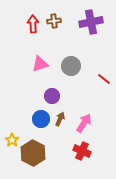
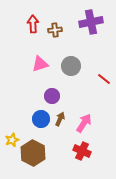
brown cross: moved 1 px right, 9 px down
yellow star: rotated 16 degrees clockwise
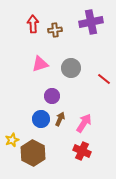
gray circle: moved 2 px down
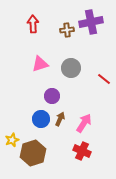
brown cross: moved 12 px right
brown hexagon: rotated 15 degrees clockwise
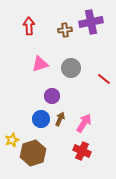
red arrow: moved 4 px left, 2 px down
brown cross: moved 2 px left
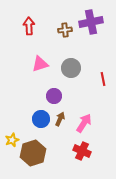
red line: moved 1 px left; rotated 40 degrees clockwise
purple circle: moved 2 px right
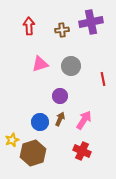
brown cross: moved 3 px left
gray circle: moved 2 px up
purple circle: moved 6 px right
blue circle: moved 1 px left, 3 px down
pink arrow: moved 3 px up
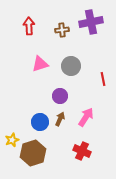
pink arrow: moved 2 px right, 3 px up
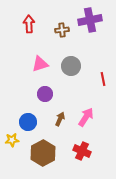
purple cross: moved 1 px left, 2 px up
red arrow: moved 2 px up
purple circle: moved 15 px left, 2 px up
blue circle: moved 12 px left
yellow star: rotated 16 degrees clockwise
brown hexagon: moved 10 px right; rotated 10 degrees counterclockwise
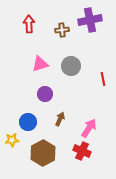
pink arrow: moved 3 px right, 11 px down
